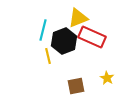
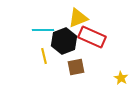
cyan line: rotated 75 degrees clockwise
yellow line: moved 4 px left
yellow star: moved 14 px right
brown square: moved 19 px up
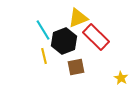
cyan line: rotated 60 degrees clockwise
red rectangle: moved 4 px right; rotated 20 degrees clockwise
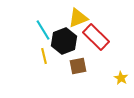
brown square: moved 2 px right, 1 px up
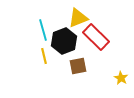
cyan line: rotated 15 degrees clockwise
